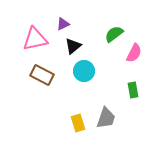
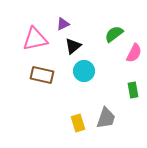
brown rectangle: rotated 15 degrees counterclockwise
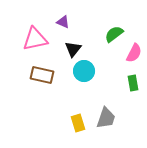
purple triangle: moved 2 px up; rotated 48 degrees clockwise
black triangle: moved 3 px down; rotated 12 degrees counterclockwise
green rectangle: moved 7 px up
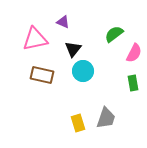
cyan circle: moved 1 px left
